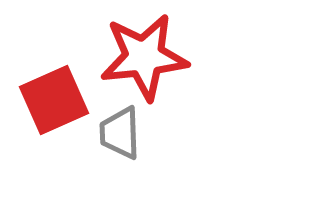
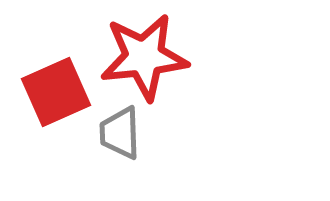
red square: moved 2 px right, 8 px up
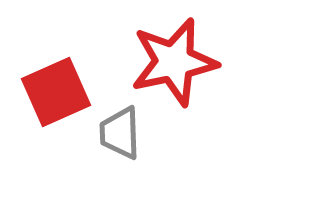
red star: moved 30 px right, 5 px down; rotated 6 degrees counterclockwise
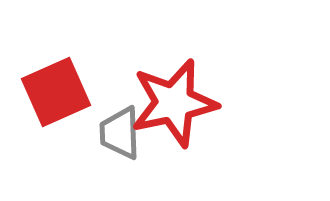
red star: moved 41 px down
